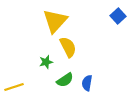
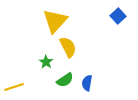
green star: rotated 24 degrees counterclockwise
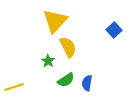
blue square: moved 4 px left, 14 px down
green star: moved 2 px right, 1 px up
green semicircle: moved 1 px right
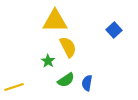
yellow triangle: rotated 48 degrees clockwise
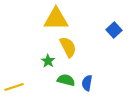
yellow triangle: moved 1 px right, 2 px up
green semicircle: rotated 132 degrees counterclockwise
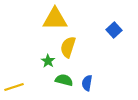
yellow triangle: moved 1 px left
yellow semicircle: rotated 135 degrees counterclockwise
green semicircle: moved 2 px left
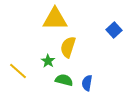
yellow line: moved 4 px right, 16 px up; rotated 60 degrees clockwise
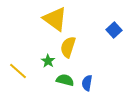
yellow triangle: rotated 36 degrees clockwise
green semicircle: moved 1 px right
